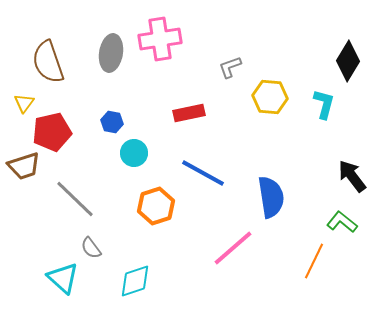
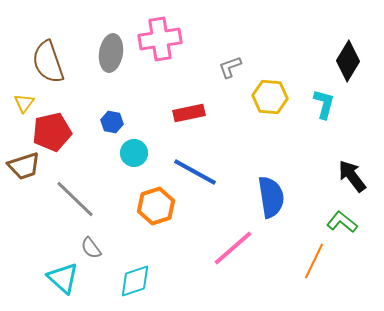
blue line: moved 8 px left, 1 px up
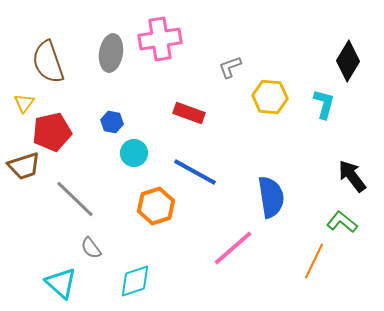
red rectangle: rotated 32 degrees clockwise
cyan triangle: moved 2 px left, 5 px down
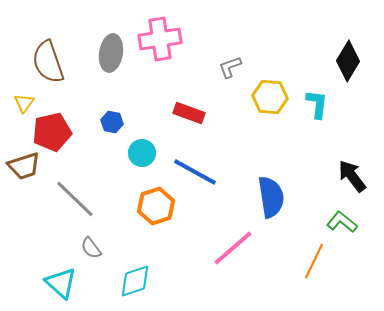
cyan L-shape: moved 7 px left; rotated 8 degrees counterclockwise
cyan circle: moved 8 px right
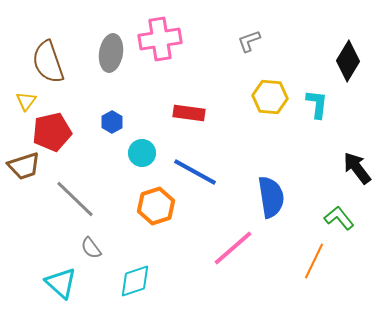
gray L-shape: moved 19 px right, 26 px up
yellow triangle: moved 2 px right, 2 px up
red rectangle: rotated 12 degrees counterclockwise
blue hexagon: rotated 20 degrees clockwise
black arrow: moved 5 px right, 8 px up
green L-shape: moved 3 px left, 4 px up; rotated 12 degrees clockwise
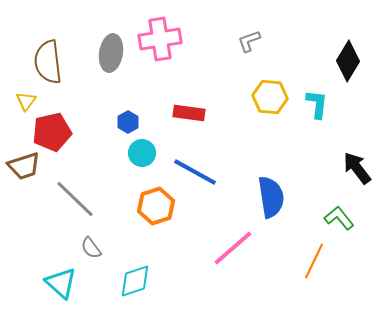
brown semicircle: rotated 12 degrees clockwise
blue hexagon: moved 16 px right
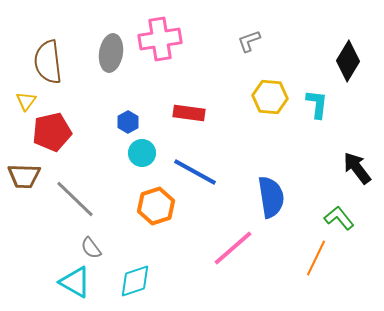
brown trapezoid: moved 10 px down; rotated 20 degrees clockwise
orange line: moved 2 px right, 3 px up
cyan triangle: moved 14 px right, 1 px up; rotated 12 degrees counterclockwise
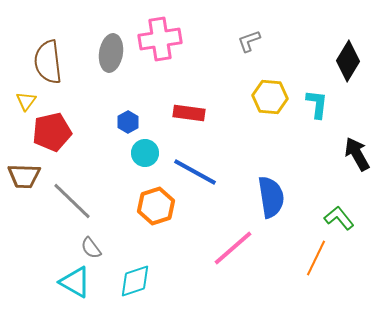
cyan circle: moved 3 px right
black arrow: moved 14 px up; rotated 8 degrees clockwise
gray line: moved 3 px left, 2 px down
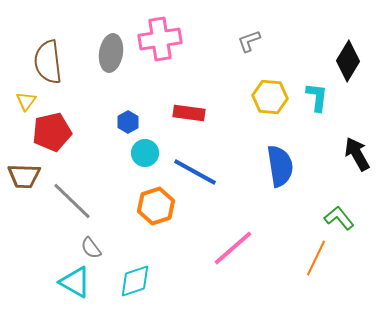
cyan L-shape: moved 7 px up
blue semicircle: moved 9 px right, 31 px up
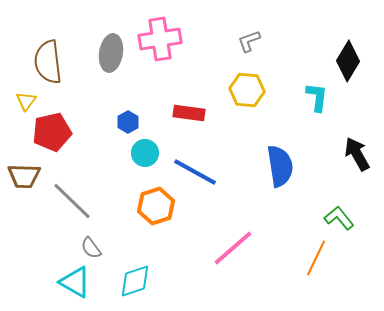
yellow hexagon: moved 23 px left, 7 px up
